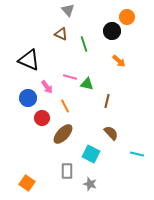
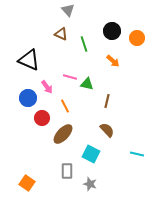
orange circle: moved 10 px right, 21 px down
orange arrow: moved 6 px left
brown semicircle: moved 4 px left, 3 px up
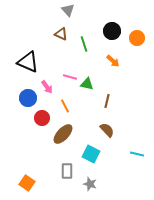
black triangle: moved 1 px left, 2 px down
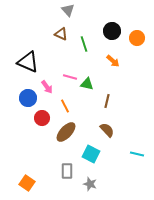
brown ellipse: moved 3 px right, 2 px up
